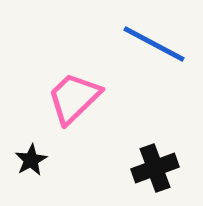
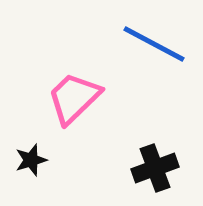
black star: rotated 12 degrees clockwise
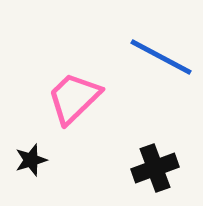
blue line: moved 7 px right, 13 px down
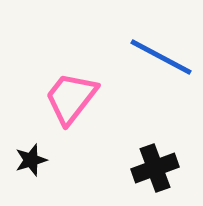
pink trapezoid: moved 3 px left; rotated 8 degrees counterclockwise
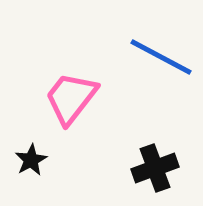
black star: rotated 12 degrees counterclockwise
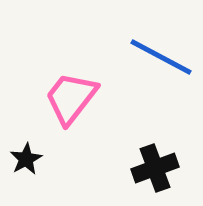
black star: moved 5 px left, 1 px up
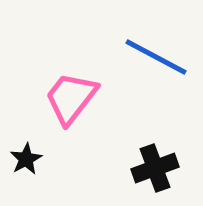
blue line: moved 5 px left
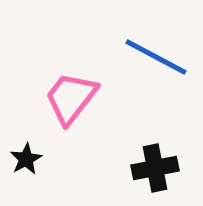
black cross: rotated 9 degrees clockwise
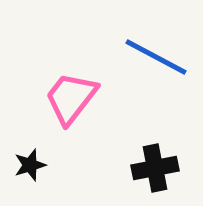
black star: moved 4 px right, 6 px down; rotated 12 degrees clockwise
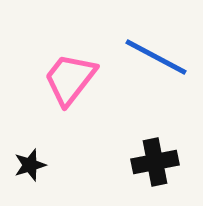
pink trapezoid: moved 1 px left, 19 px up
black cross: moved 6 px up
